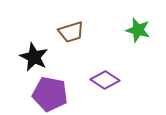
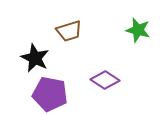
brown trapezoid: moved 2 px left, 1 px up
black star: moved 1 px right, 1 px down
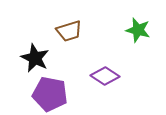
purple diamond: moved 4 px up
